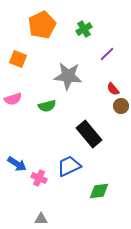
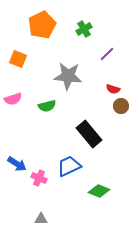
red semicircle: rotated 32 degrees counterclockwise
green diamond: rotated 30 degrees clockwise
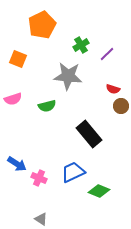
green cross: moved 3 px left, 16 px down
blue trapezoid: moved 4 px right, 6 px down
gray triangle: rotated 32 degrees clockwise
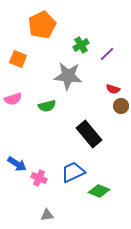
gray triangle: moved 6 px right, 4 px up; rotated 40 degrees counterclockwise
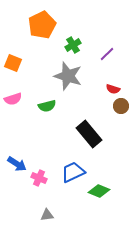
green cross: moved 8 px left
orange square: moved 5 px left, 4 px down
gray star: rotated 12 degrees clockwise
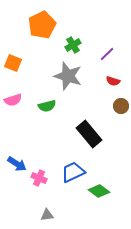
red semicircle: moved 8 px up
pink semicircle: moved 1 px down
green diamond: rotated 15 degrees clockwise
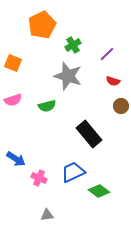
blue arrow: moved 1 px left, 5 px up
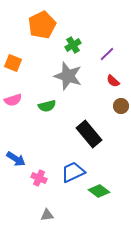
red semicircle: rotated 24 degrees clockwise
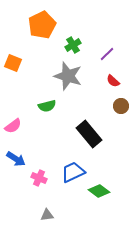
pink semicircle: moved 26 px down; rotated 18 degrees counterclockwise
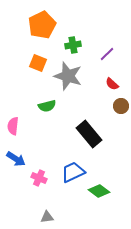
green cross: rotated 21 degrees clockwise
orange square: moved 25 px right
red semicircle: moved 1 px left, 3 px down
pink semicircle: rotated 132 degrees clockwise
gray triangle: moved 2 px down
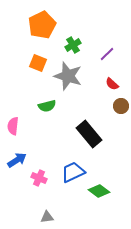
green cross: rotated 21 degrees counterclockwise
blue arrow: moved 1 px right, 1 px down; rotated 66 degrees counterclockwise
